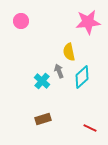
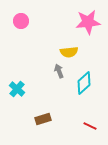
yellow semicircle: rotated 84 degrees counterclockwise
cyan diamond: moved 2 px right, 6 px down
cyan cross: moved 25 px left, 8 px down
red line: moved 2 px up
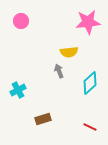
cyan diamond: moved 6 px right
cyan cross: moved 1 px right, 1 px down; rotated 21 degrees clockwise
red line: moved 1 px down
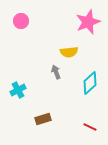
pink star: rotated 15 degrees counterclockwise
gray arrow: moved 3 px left, 1 px down
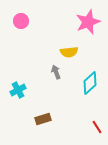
red line: moved 7 px right; rotated 32 degrees clockwise
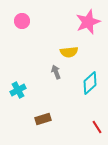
pink circle: moved 1 px right
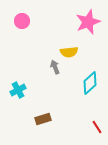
gray arrow: moved 1 px left, 5 px up
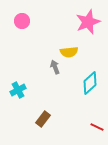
brown rectangle: rotated 35 degrees counterclockwise
red line: rotated 32 degrees counterclockwise
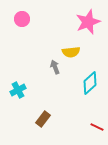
pink circle: moved 2 px up
yellow semicircle: moved 2 px right
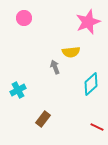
pink circle: moved 2 px right, 1 px up
cyan diamond: moved 1 px right, 1 px down
